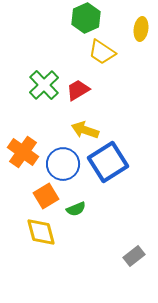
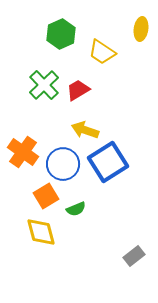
green hexagon: moved 25 px left, 16 px down
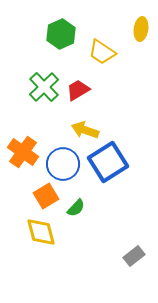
green cross: moved 2 px down
green semicircle: moved 1 px up; rotated 24 degrees counterclockwise
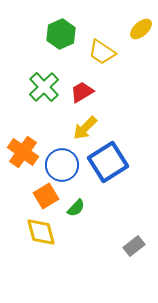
yellow ellipse: rotated 40 degrees clockwise
red trapezoid: moved 4 px right, 2 px down
yellow arrow: moved 2 px up; rotated 64 degrees counterclockwise
blue circle: moved 1 px left, 1 px down
gray rectangle: moved 10 px up
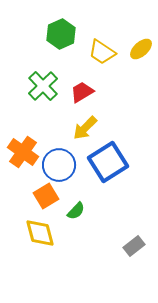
yellow ellipse: moved 20 px down
green cross: moved 1 px left, 1 px up
blue circle: moved 3 px left
green semicircle: moved 3 px down
yellow diamond: moved 1 px left, 1 px down
